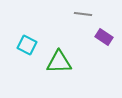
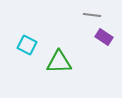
gray line: moved 9 px right, 1 px down
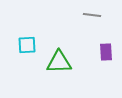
purple rectangle: moved 2 px right, 15 px down; rotated 54 degrees clockwise
cyan square: rotated 30 degrees counterclockwise
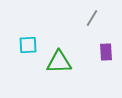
gray line: moved 3 px down; rotated 66 degrees counterclockwise
cyan square: moved 1 px right
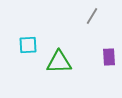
gray line: moved 2 px up
purple rectangle: moved 3 px right, 5 px down
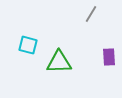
gray line: moved 1 px left, 2 px up
cyan square: rotated 18 degrees clockwise
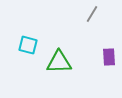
gray line: moved 1 px right
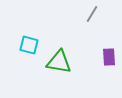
cyan square: moved 1 px right
green triangle: rotated 12 degrees clockwise
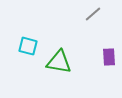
gray line: moved 1 px right; rotated 18 degrees clockwise
cyan square: moved 1 px left, 1 px down
